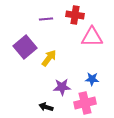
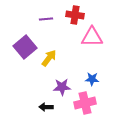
black arrow: rotated 16 degrees counterclockwise
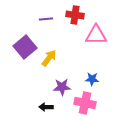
pink triangle: moved 4 px right, 2 px up
pink cross: rotated 25 degrees clockwise
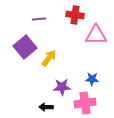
purple line: moved 7 px left
pink cross: rotated 20 degrees counterclockwise
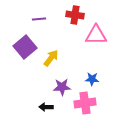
yellow arrow: moved 2 px right
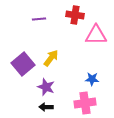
purple square: moved 2 px left, 17 px down
purple star: moved 16 px left; rotated 24 degrees clockwise
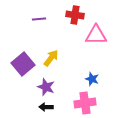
blue star: rotated 16 degrees clockwise
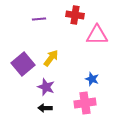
pink triangle: moved 1 px right
black arrow: moved 1 px left, 1 px down
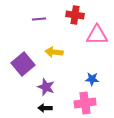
yellow arrow: moved 3 px right, 6 px up; rotated 120 degrees counterclockwise
blue star: rotated 16 degrees counterclockwise
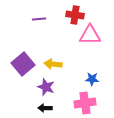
pink triangle: moved 7 px left
yellow arrow: moved 1 px left, 12 px down
